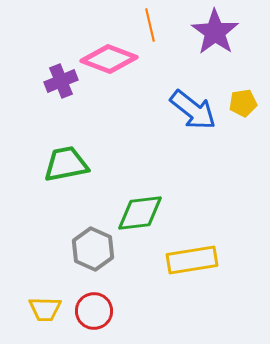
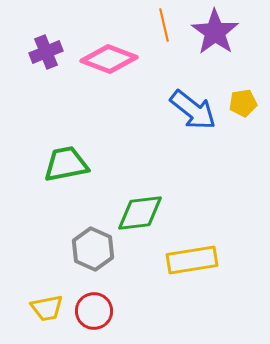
orange line: moved 14 px right
purple cross: moved 15 px left, 29 px up
yellow trapezoid: moved 2 px right, 1 px up; rotated 12 degrees counterclockwise
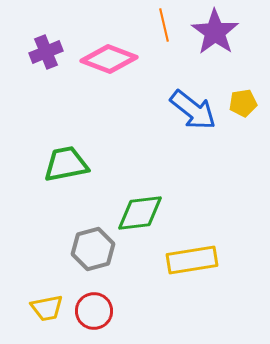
gray hexagon: rotated 21 degrees clockwise
